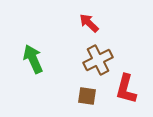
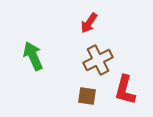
red arrow: rotated 100 degrees counterclockwise
green arrow: moved 3 px up
red L-shape: moved 1 px left, 1 px down
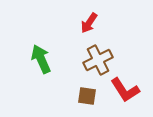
green arrow: moved 8 px right, 3 px down
red L-shape: rotated 48 degrees counterclockwise
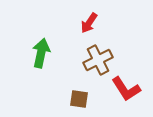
green arrow: moved 6 px up; rotated 36 degrees clockwise
red L-shape: moved 1 px right, 1 px up
brown square: moved 8 px left, 3 px down
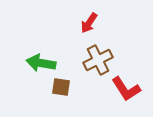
green arrow: moved 10 px down; rotated 92 degrees counterclockwise
brown square: moved 18 px left, 12 px up
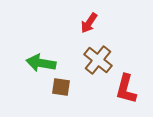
brown cross: rotated 24 degrees counterclockwise
red L-shape: rotated 48 degrees clockwise
